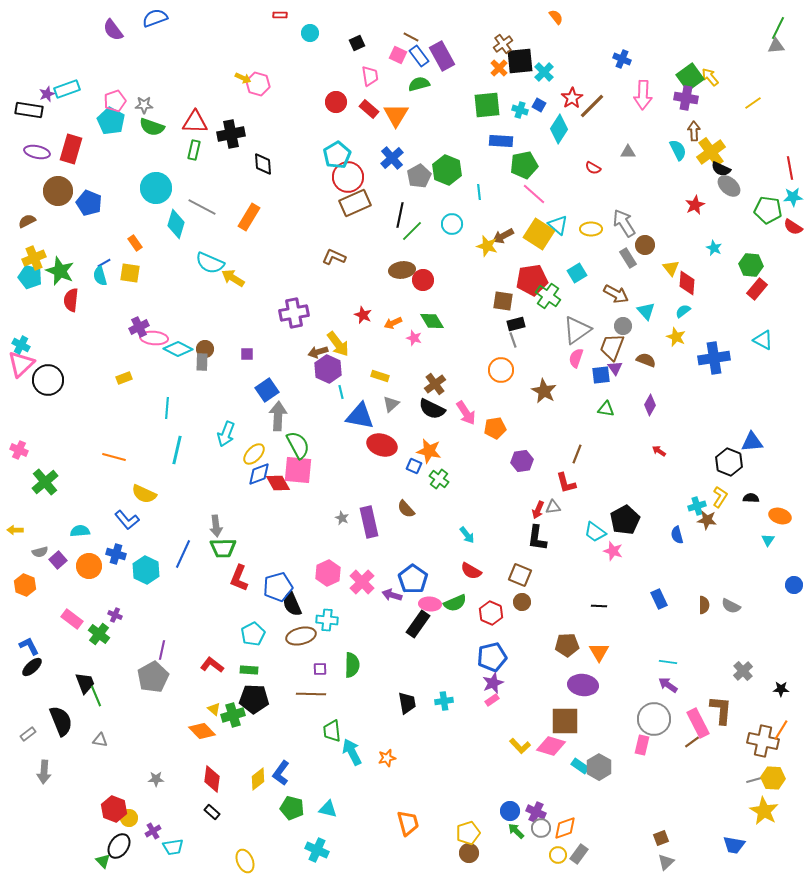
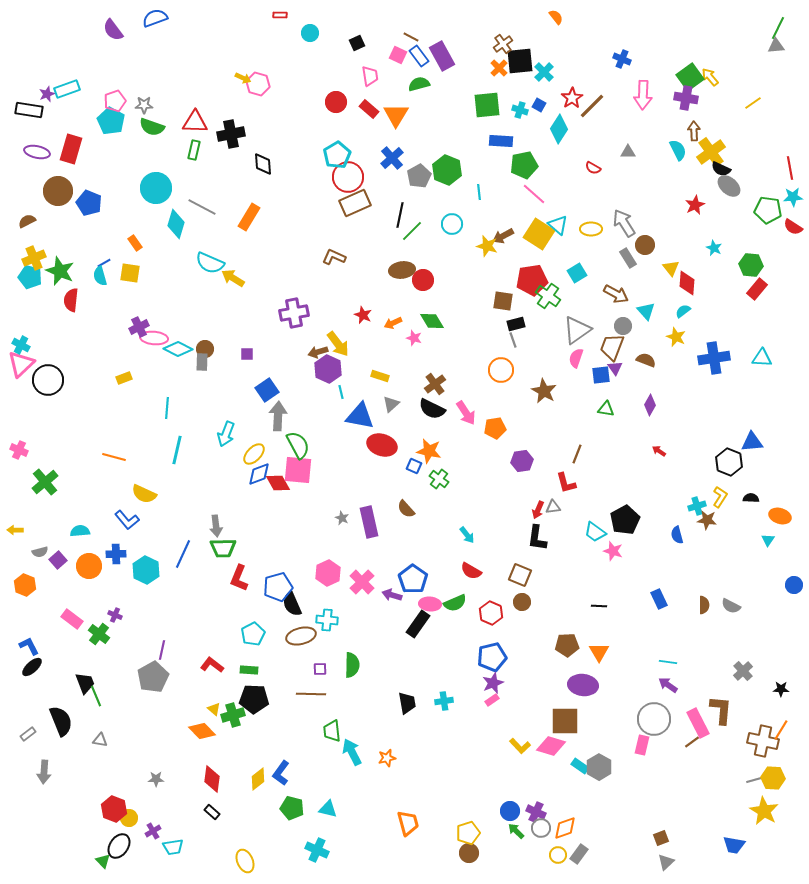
cyan triangle at (763, 340): moved 1 px left, 18 px down; rotated 25 degrees counterclockwise
blue cross at (116, 554): rotated 18 degrees counterclockwise
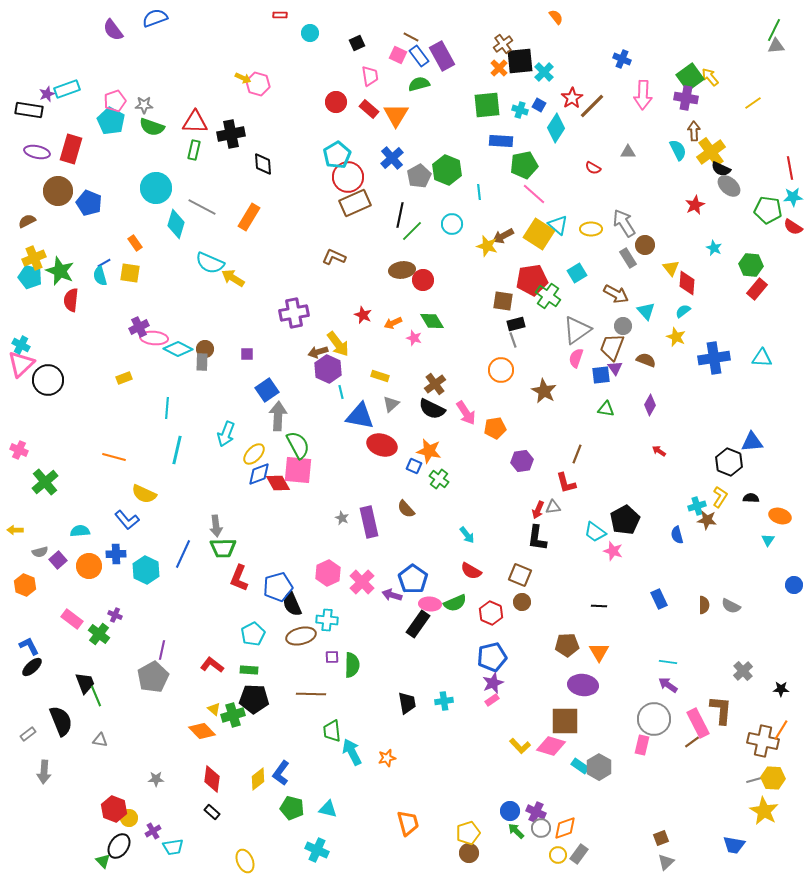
green line at (778, 28): moved 4 px left, 2 px down
cyan diamond at (559, 129): moved 3 px left, 1 px up
purple square at (320, 669): moved 12 px right, 12 px up
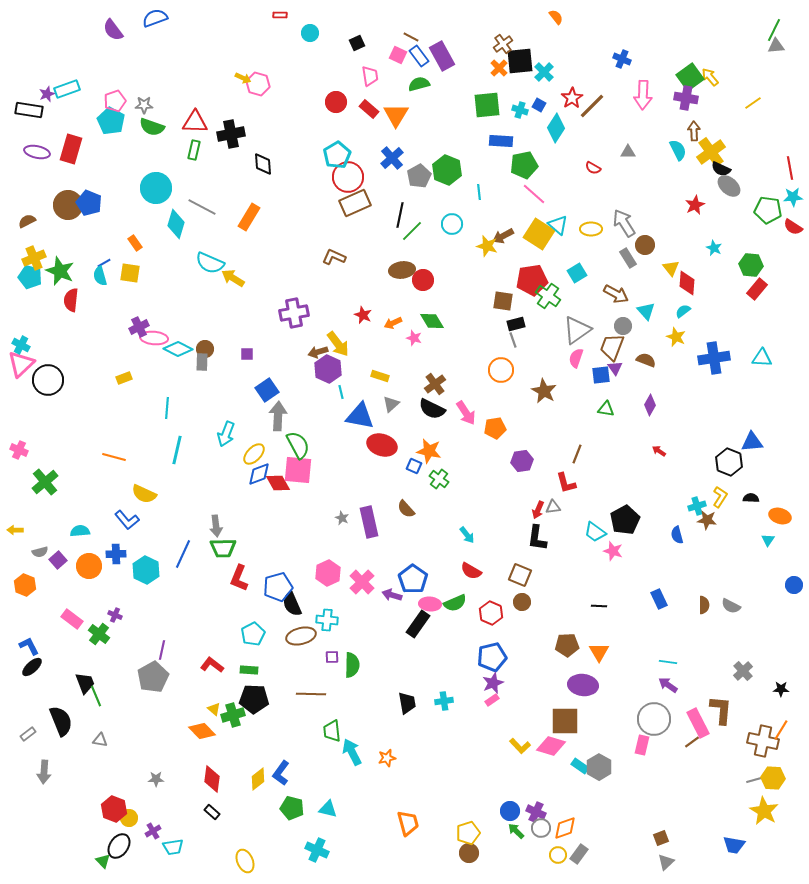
brown circle at (58, 191): moved 10 px right, 14 px down
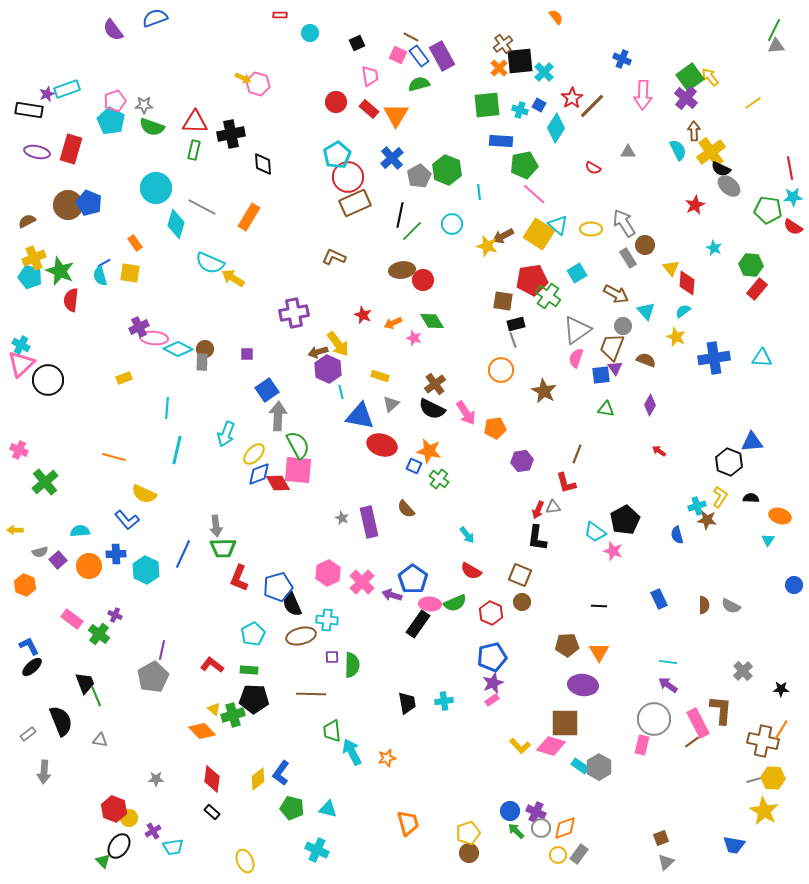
purple cross at (686, 98): rotated 30 degrees clockwise
brown square at (565, 721): moved 2 px down
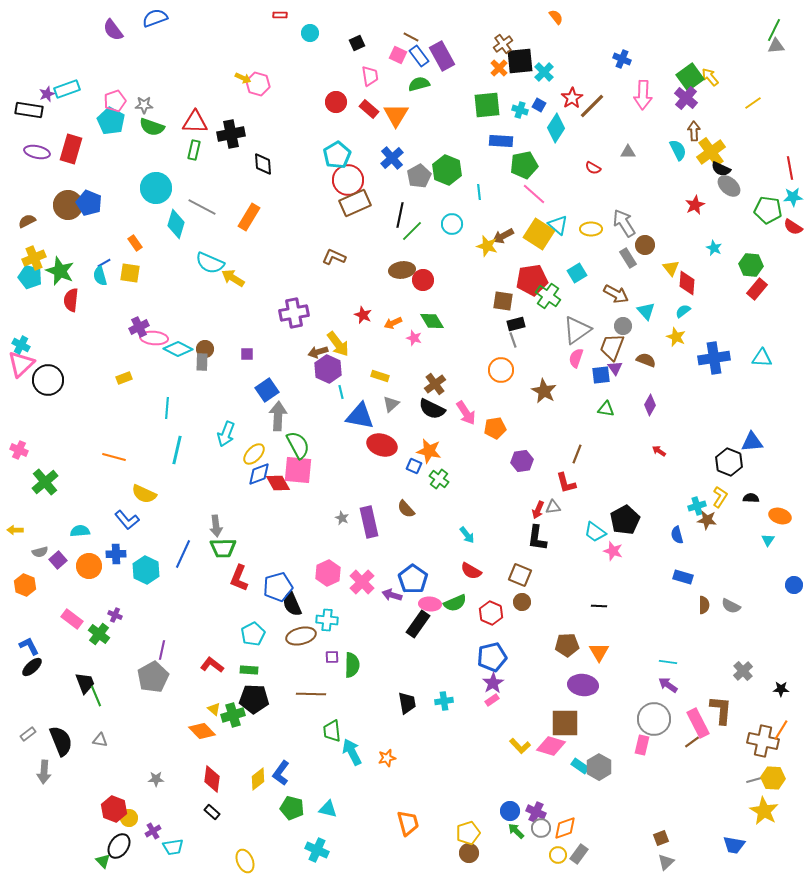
red circle at (348, 177): moved 3 px down
blue rectangle at (659, 599): moved 24 px right, 22 px up; rotated 48 degrees counterclockwise
purple star at (493, 683): rotated 10 degrees counterclockwise
black semicircle at (61, 721): moved 20 px down
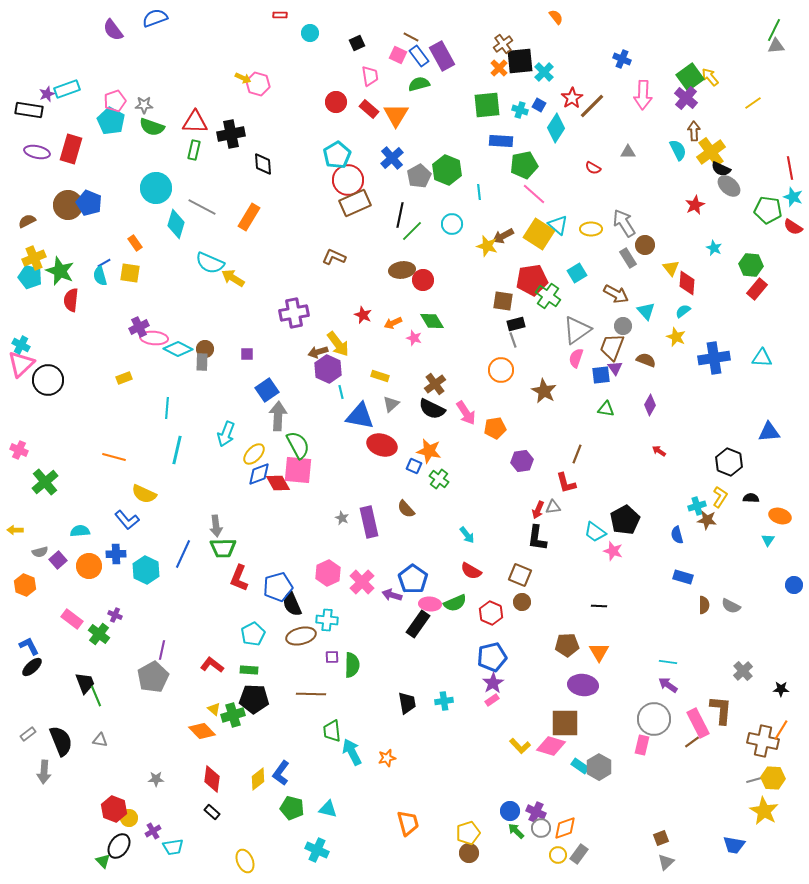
cyan star at (793, 197): rotated 24 degrees clockwise
blue triangle at (752, 442): moved 17 px right, 10 px up
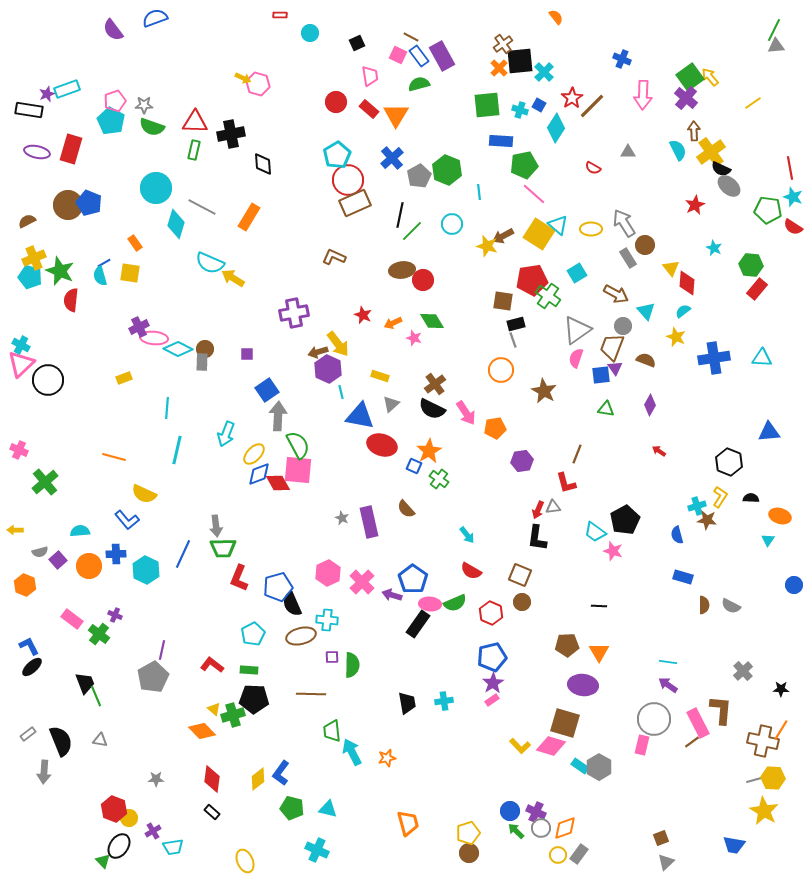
orange star at (429, 451): rotated 30 degrees clockwise
brown square at (565, 723): rotated 16 degrees clockwise
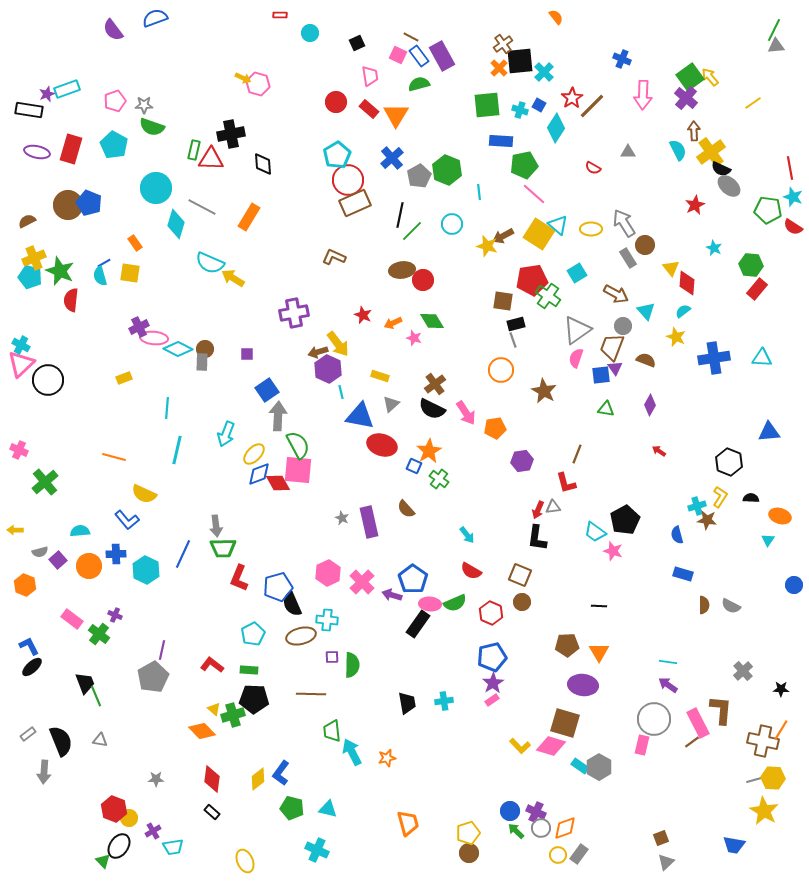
cyan pentagon at (111, 121): moved 3 px right, 24 px down
red triangle at (195, 122): moved 16 px right, 37 px down
blue rectangle at (683, 577): moved 3 px up
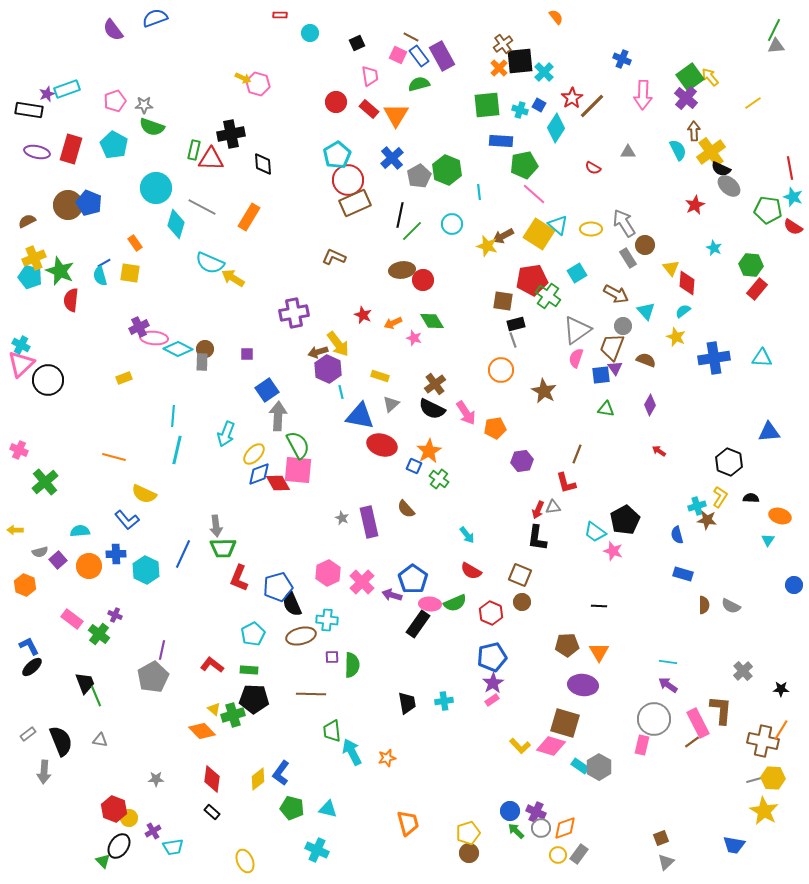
cyan line at (167, 408): moved 6 px right, 8 px down
